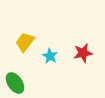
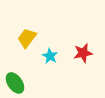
yellow trapezoid: moved 2 px right, 4 px up
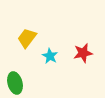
green ellipse: rotated 20 degrees clockwise
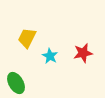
yellow trapezoid: rotated 10 degrees counterclockwise
green ellipse: moved 1 px right; rotated 15 degrees counterclockwise
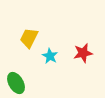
yellow trapezoid: moved 2 px right
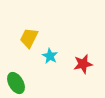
red star: moved 11 px down
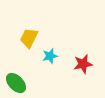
cyan star: rotated 28 degrees clockwise
green ellipse: rotated 15 degrees counterclockwise
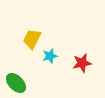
yellow trapezoid: moved 3 px right, 1 px down
red star: moved 1 px left, 1 px up
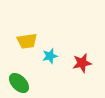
yellow trapezoid: moved 5 px left, 2 px down; rotated 125 degrees counterclockwise
green ellipse: moved 3 px right
